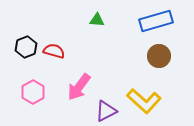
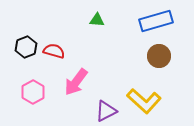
pink arrow: moved 3 px left, 5 px up
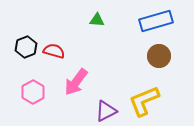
yellow L-shape: rotated 116 degrees clockwise
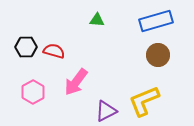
black hexagon: rotated 20 degrees clockwise
brown circle: moved 1 px left, 1 px up
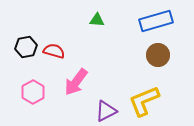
black hexagon: rotated 10 degrees counterclockwise
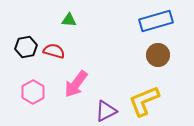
green triangle: moved 28 px left
pink arrow: moved 2 px down
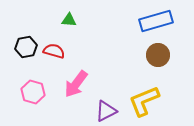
pink hexagon: rotated 15 degrees counterclockwise
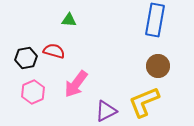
blue rectangle: moved 1 px left, 1 px up; rotated 64 degrees counterclockwise
black hexagon: moved 11 px down
brown circle: moved 11 px down
pink hexagon: rotated 20 degrees clockwise
yellow L-shape: moved 1 px down
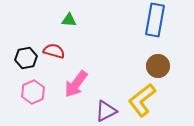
yellow L-shape: moved 2 px left, 2 px up; rotated 16 degrees counterclockwise
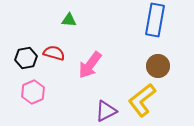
red semicircle: moved 2 px down
pink arrow: moved 14 px right, 19 px up
